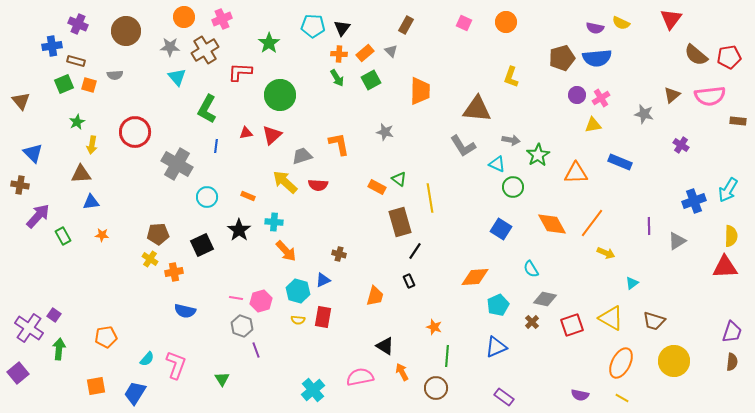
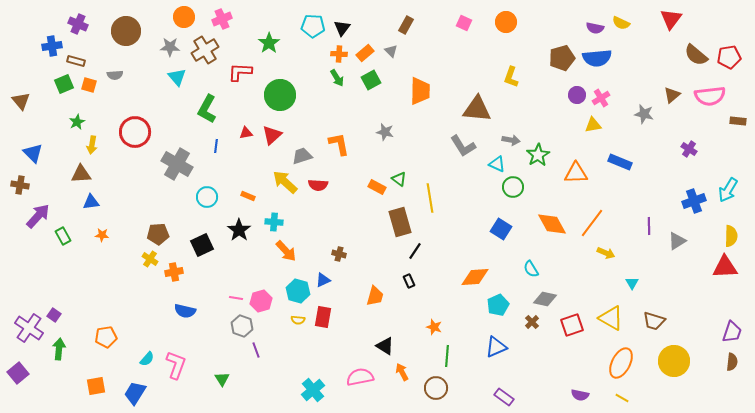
purple cross at (681, 145): moved 8 px right, 4 px down
cyan triangle at (632, 283): rotated 24 degrees counterclockwise
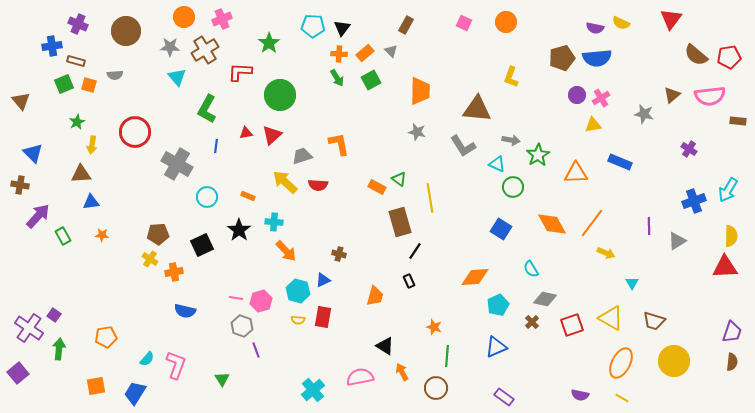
gray star at (385, 132): moved 32 px right
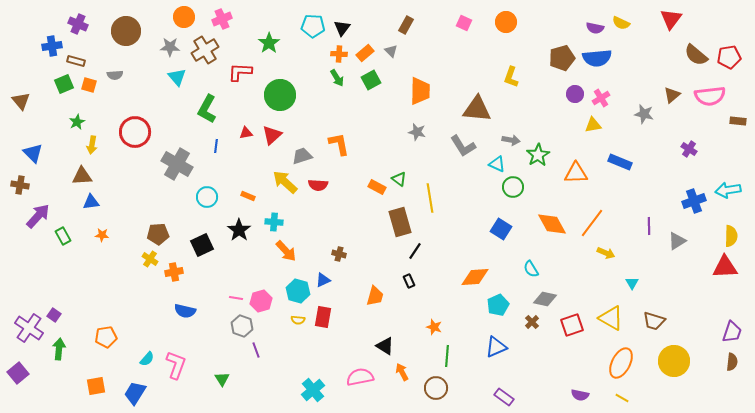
purple circle at (577, 95): moved 2 px left, 1 px up
brown triangle at (81, 174): moved 1 px right, 2 px down
cyan arrow at (728, 190): rotated 50 degrees clockwise
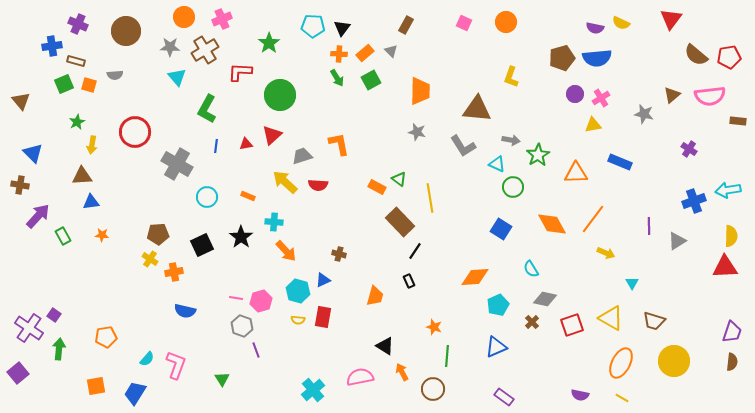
red triangle at (246, 133): moved 11 px down
brown rectangle at (400, 222): rotated 28 degrees counterclockwise
orange line at (592, 223): moved 1 px right, 4 px up
black star at (239, 230): moved 2 px right, 7 px down
brown circle at (436, 388): moved 3 px left, 1 px down
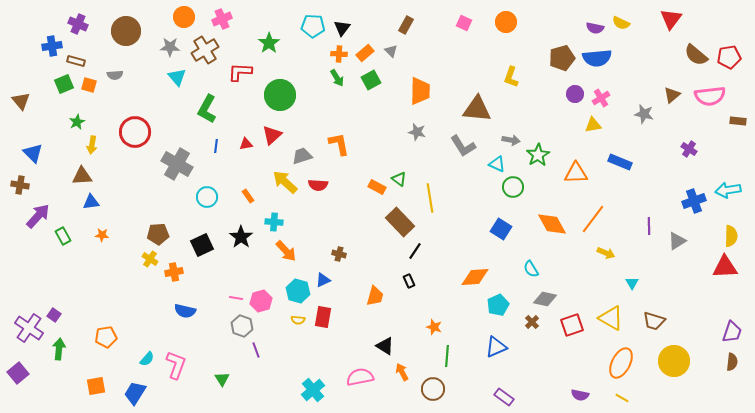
orange rectangle at (248, 196): rotated 32 degrees clockwise
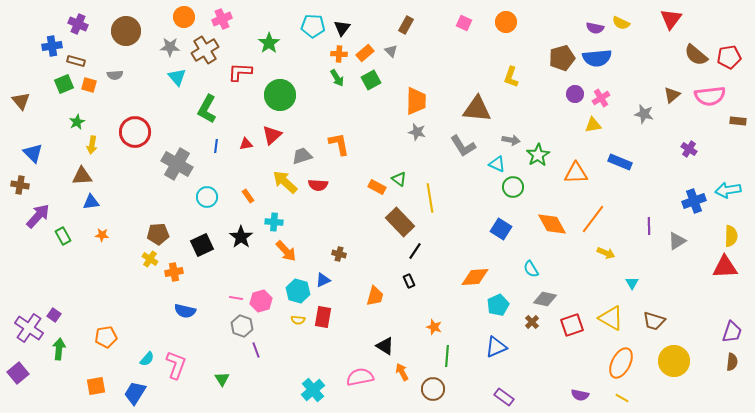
orange trapezoid at (420, 91): moved 4 px left, 10 px down
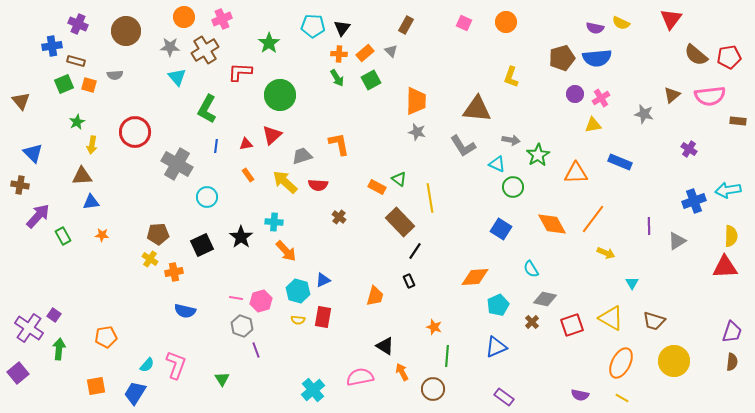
orange rectangle at (248, 196): moved 21 px up
brown cross at (339, 254): moved 37 px up; rotated 24 degrees clockwise
cyan semicircle at (147, 359): moved 6 px down
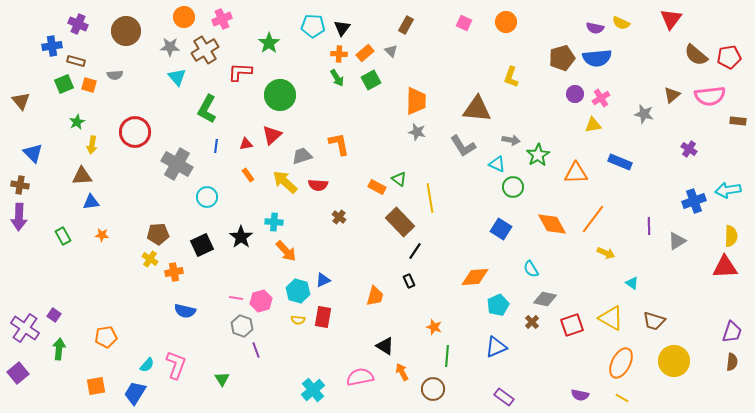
purple arrow at (38, 216): moved 19 px left, 1 px down; rotated 140 degrees clockwise
cyan triangle at (632, 283): rotated 24 degrees counterclockwise
purple cross at (29, 328): moved 4 px left
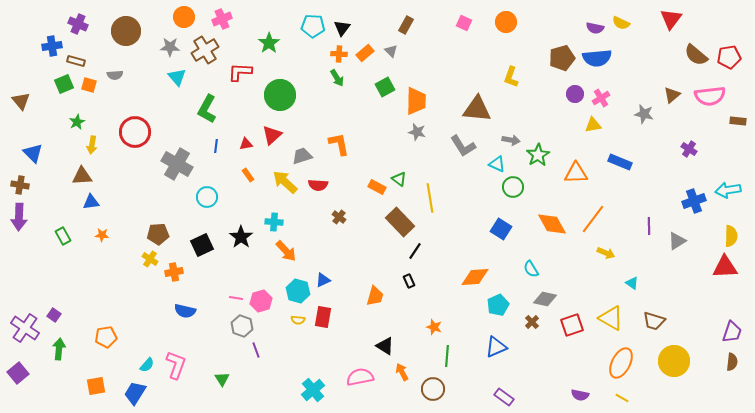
green square at (371, 80): moved 14 px right, 7 px down
